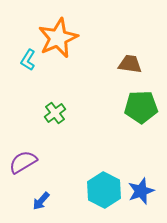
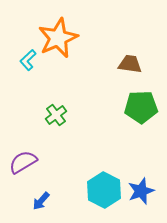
cyan L-shape: rotated 15 degrees clockwise
green cross: moved 1 px right, 2 px down
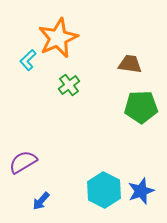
green cross: moved 13 px right, 30 px up
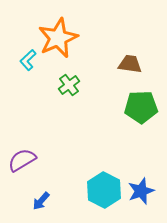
purple semicircle: moved 1 px left, 2 px up
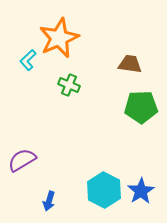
orange star: moved 1 px right
green cross: rotated 30 degrees counterclockwise
blue star: rotated 12 degrees counterclockwise
blue arrow: moved 8 px right; rotated 24 degrees counterclockwise
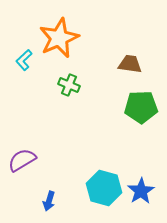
cyan L-shape: moved 4 px left
cyan hexagon: moved 2 px up; rotated 12 degrees counterclockwise
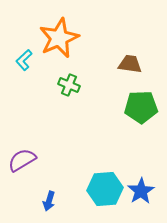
cyan hexagon: moved 1 px right, 1 px down; rotated 20 degrees counterclockwise
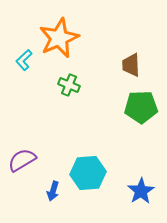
brown trapezoid: moved 1 px right, 1 px down; rotated 100 degrees counterclockwise
cyan hexagon: moved 17 px left, 16 px up
blue arrow: moved 4 px right, 10 px up
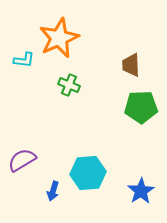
cyan L-shape: rotated 130 degrees counterclockwise
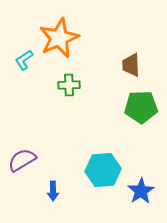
cyan L-shape: rotated 140 degrees clockwise
green cross: rotated 25 degrees counterclockwise
cyan hexagon: moved 15 px right, 3 px up
blue arrow: rotated 18 degrees counterclockwise
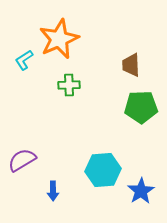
orange star: moved 1 px down
